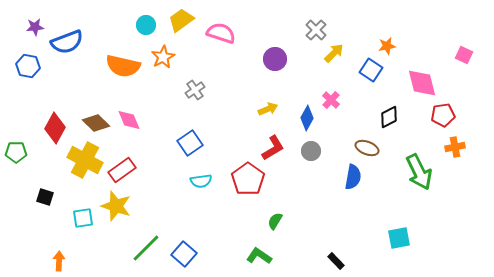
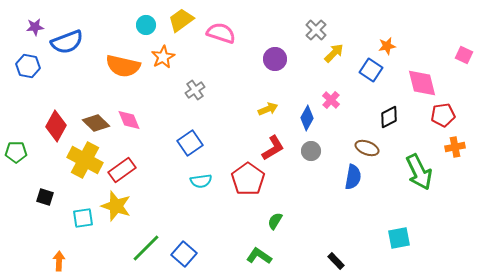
red diamond at (55, 128): moved 1 px right, 2 px up
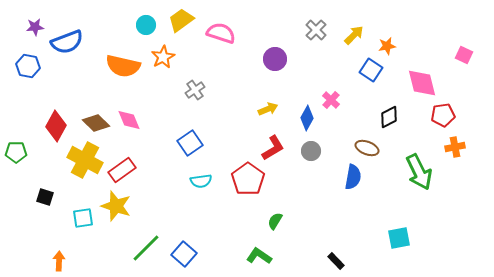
yellow arrow at (334, 53): moved 20 px right, 18 px up
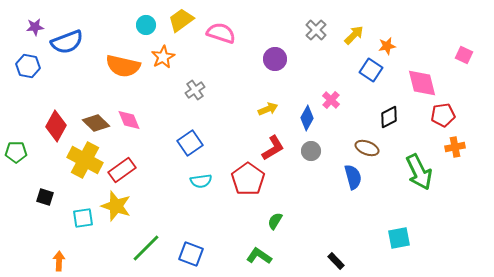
blue semicircle at (353, 177): rotated 25 degrees counterclockwise
blue square at (184, 254): moved 7 px right; rotated 20 degrees counterclockwise
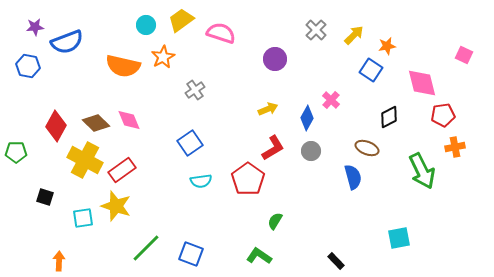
green arrow at (419, 172): moved 3 px right, 1 px up
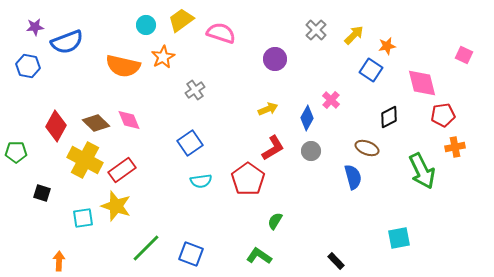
black square at (45, 197): moved 3 px left, 4 px up
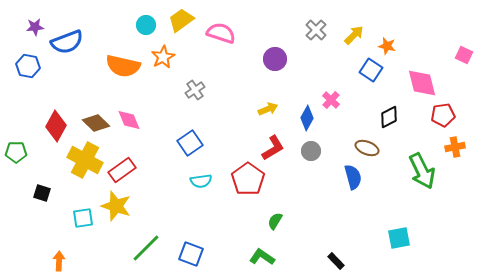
orange star at (387, 46): rotated 24 degrees clockwise
green L-shape at (259, 256): moved 3 px right, 1 px down
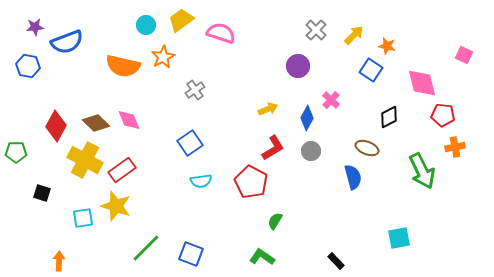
purple circle at (275, 59): moved 23 px right, 7 px down
red pentagon at (443, 115): rotated 15 degrees clockwise
red pentagon at (248, 179): moved 3 px right, 3 px down; rotated 8 degrees counterclockwise
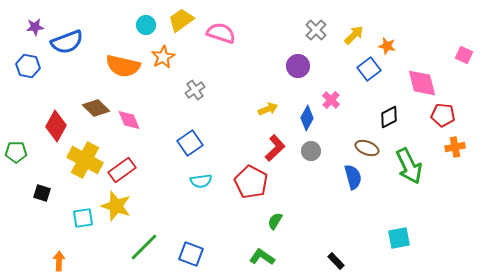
blue square at (371, 70): moved 2 px left, 1 px up; rotated 20 degrees clockwise
brown diamond at (96, 123): moved 15 px up
red L-shape at (273, 148): moved 2 px right; rotated 12 degrees counterclockwise
green arrow at (422, 171): moved 13 px left, 5 px up
green line at (146, 248): moved 2 px left, 1 px up
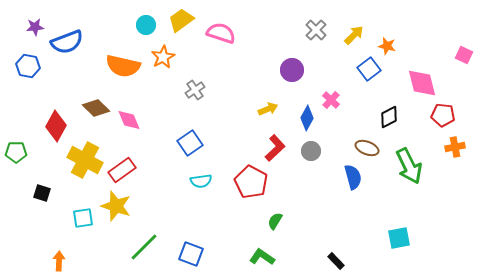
purple circle at (298, 66): moved 6 px left, 4 px down
